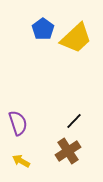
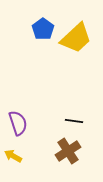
black line: rotated 54 degrees clockwise
yellow arrow: moved 8 px left, 5 px up
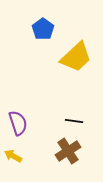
yellow trapezoid: moved 19 px down
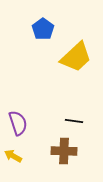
brown cross: moved 4 px left; rotated 35 degrees clockwise
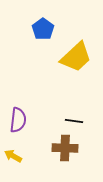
purple semicircle: moved 3 px up; rotated 25 degrees clockwise
brown cross: moved 1 px right, 3 px up
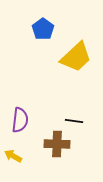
purple semicircle: moved 2 px right
brown cross: moved 8 px left, 4 px up
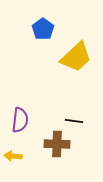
yellow arrow: rotated 24 degrees counterclockwise
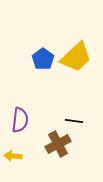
blue pentagon: moved 30 px down
brown cross: moved 1 px right; rotated 30 degrees counterclockwise
